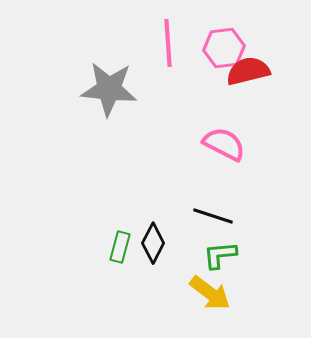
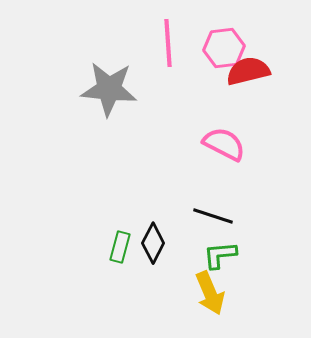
yellow arrow: rotated 30 degrees clockwise
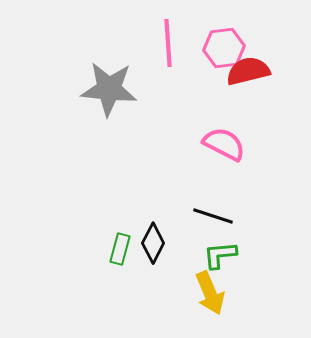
green rectangle: moved 2 px down
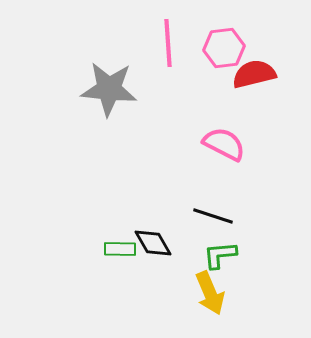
red semicircle: moved 6 px right, 3 px down
black diamond: rotated 57 degrees counterclockwise
green rectangle: rotated 76 degrees clockwise
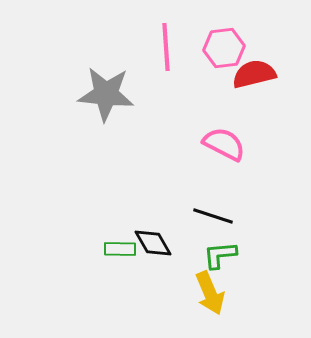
pink line: moved 2 px left, 4 px down
gray star: moved 3 px left, 5 px down
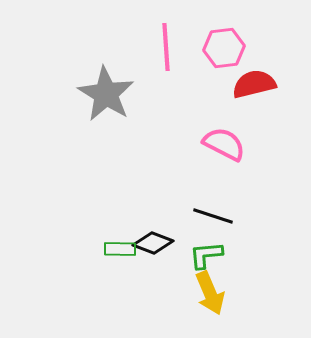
red semicircle: moved 10 px down
gray star: rotated 26 degrees clockwise
black diamond: rotated 39 degrees counterclockwise
green L-shape: moved 14 px left
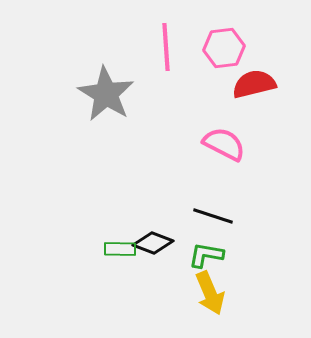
green L-shape: rotated 15 degrees clockwise
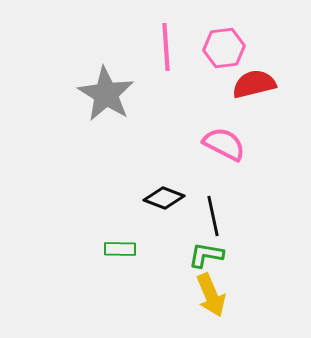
black line: rotated 60 degrees clockwise
black diamond: moved 11 px right, 45 px up
yellow arrow: moved 1 px right, 2 px down
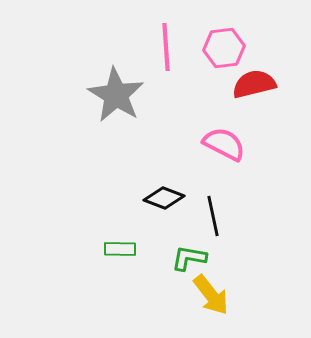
gray star: moved 10 px right, 1 px down
green L-shape: moved 17 px left, 3 px down
yellow arrow: rotated 15 degrees counterclockwise
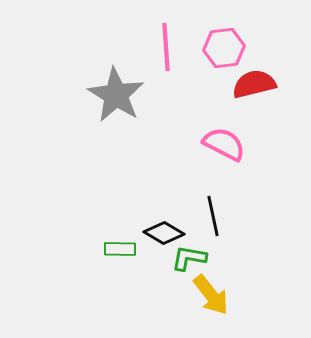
black diamond: moved 35 px down; rotated 9 degrees clockwise
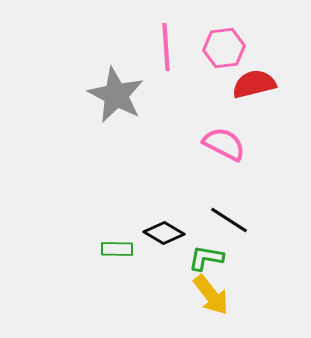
gray star: rotated 4 degrees counterclockwise
black line: moved 16 px right, 4 px down; rotated 45 degrees counterclockwise
green rectangle: moved 3 px left
green L-shape: moved 17 px right
